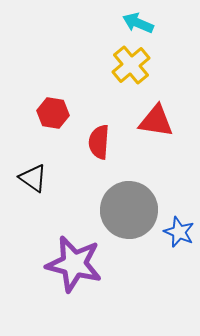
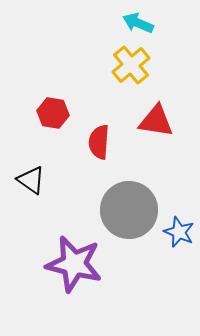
black triangle: moved 2 px left, 2 px down
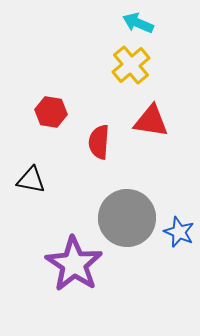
red hexagon: moved 2 px left, 1 px up
red triangle: moved 5 px left
black triangle: rotated 24 degrees counterclockwise
gray circle: moved 2 px left, 8 px down
purple star: rotated 20 degrees clockwise
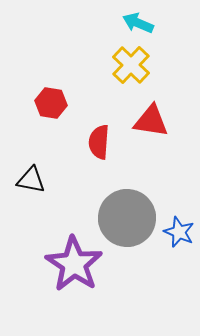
yellow cross: rotated 6 degrees counterclockwise
red hexagon: moved 9 px up
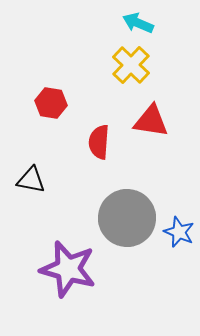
purple star: moved 6 px left, 5 px down; rotated 18 degrees counterclockwise
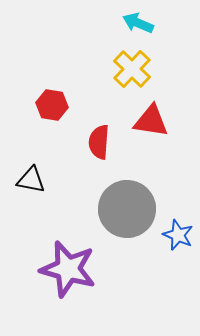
yellow cross: moved 1 px right, 4 px down
red hexagon: moved 1 px right, 2 px down
gray circle: moved 9 px up
blue star: moved 1 px left, 3 px down
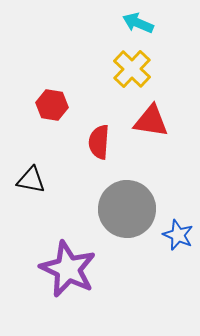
purple star: rotated 10 degrees clockwise
